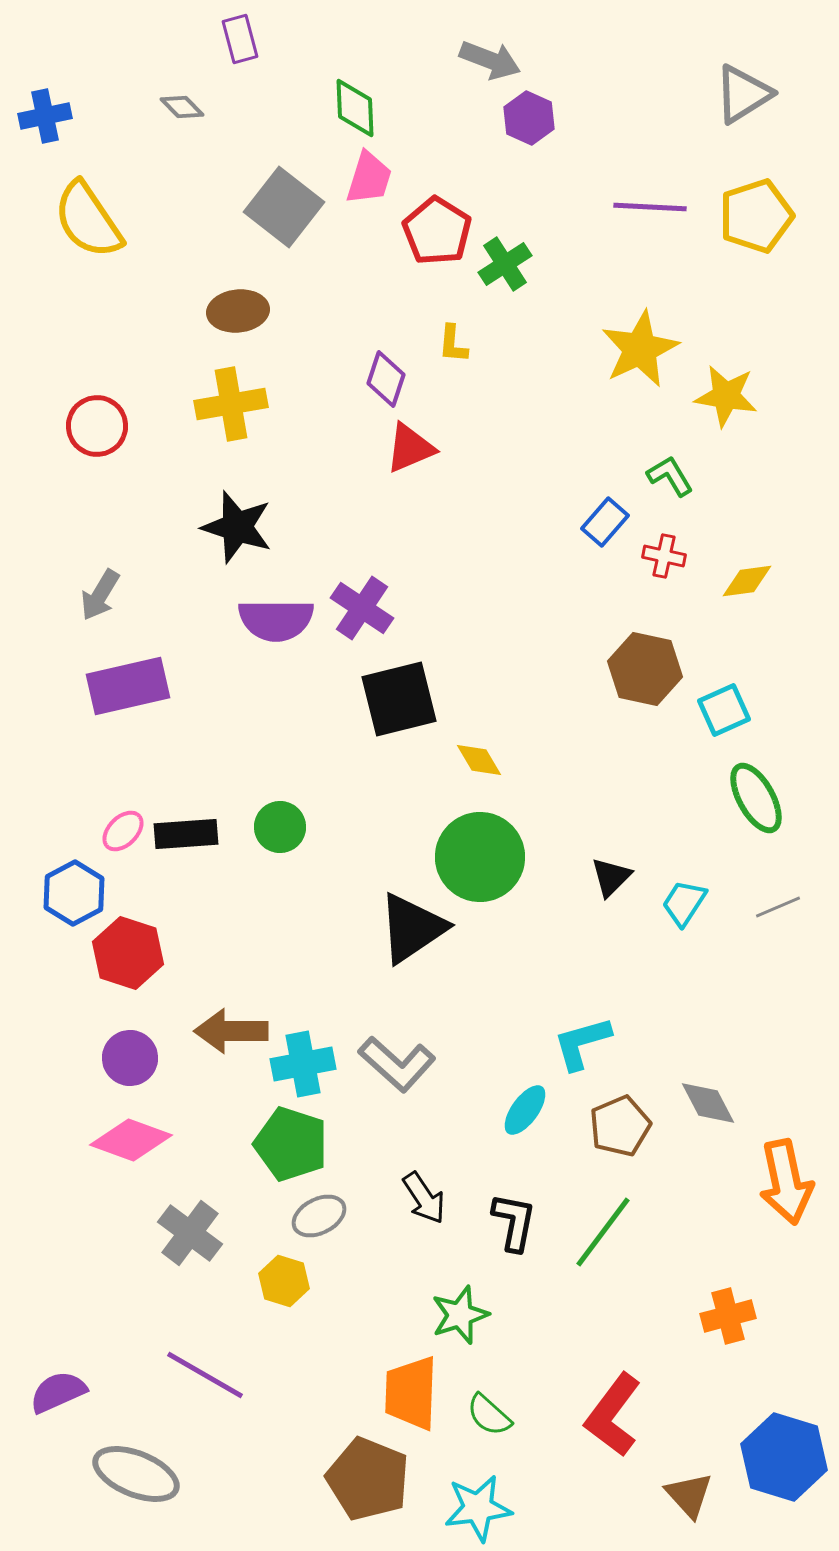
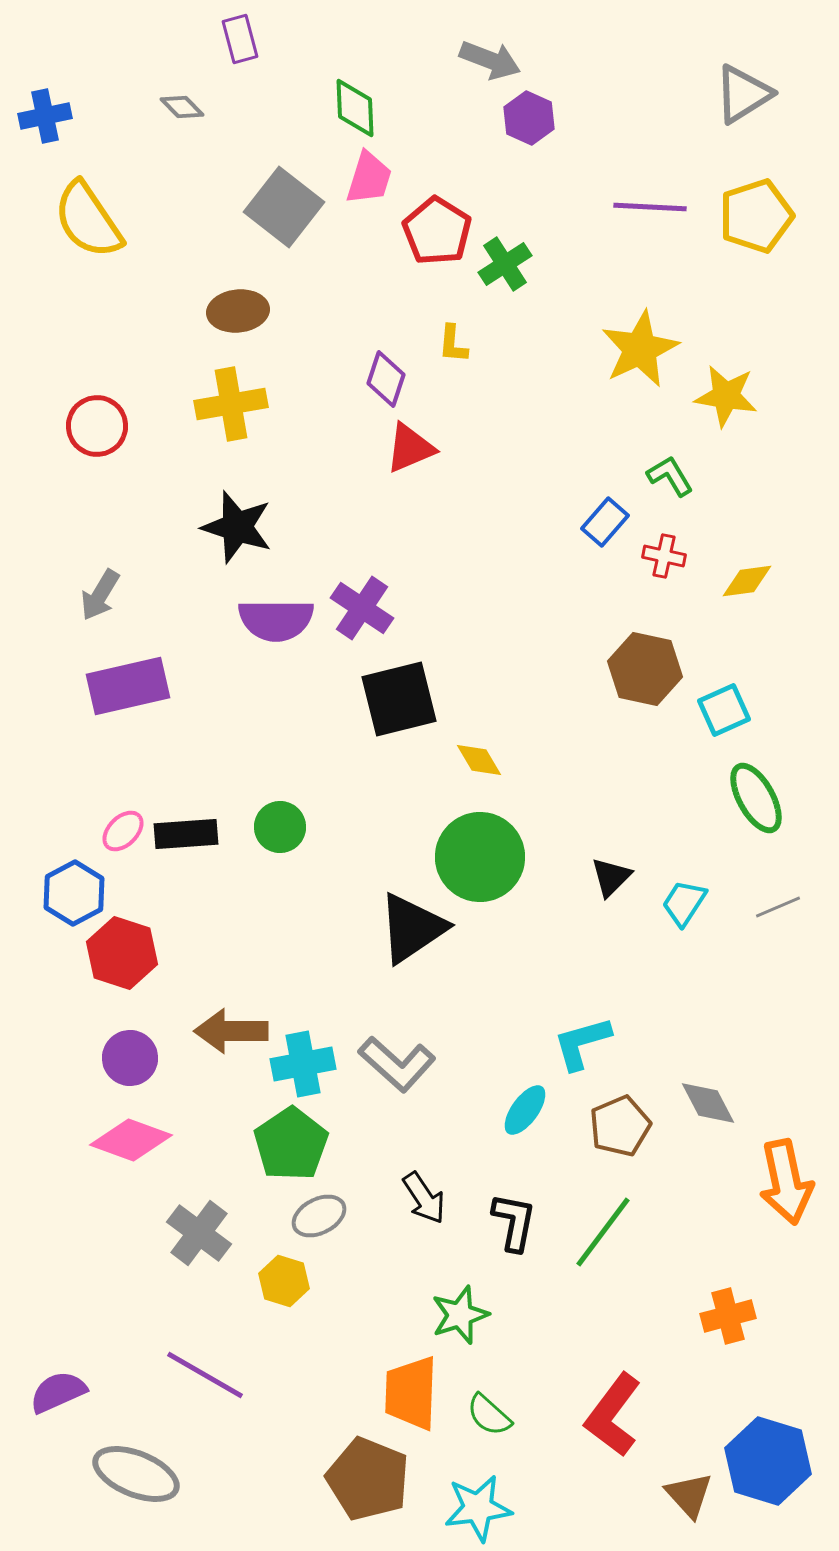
red hexagon at (128, 953): moved 6 px left
green pentagon at (291, 1144): rotated 20 degrees clockwise
gray cross at (190, 1233): moved 9 px right
blue hexagon at (784, 1457): moved 16 px left, 4 px down
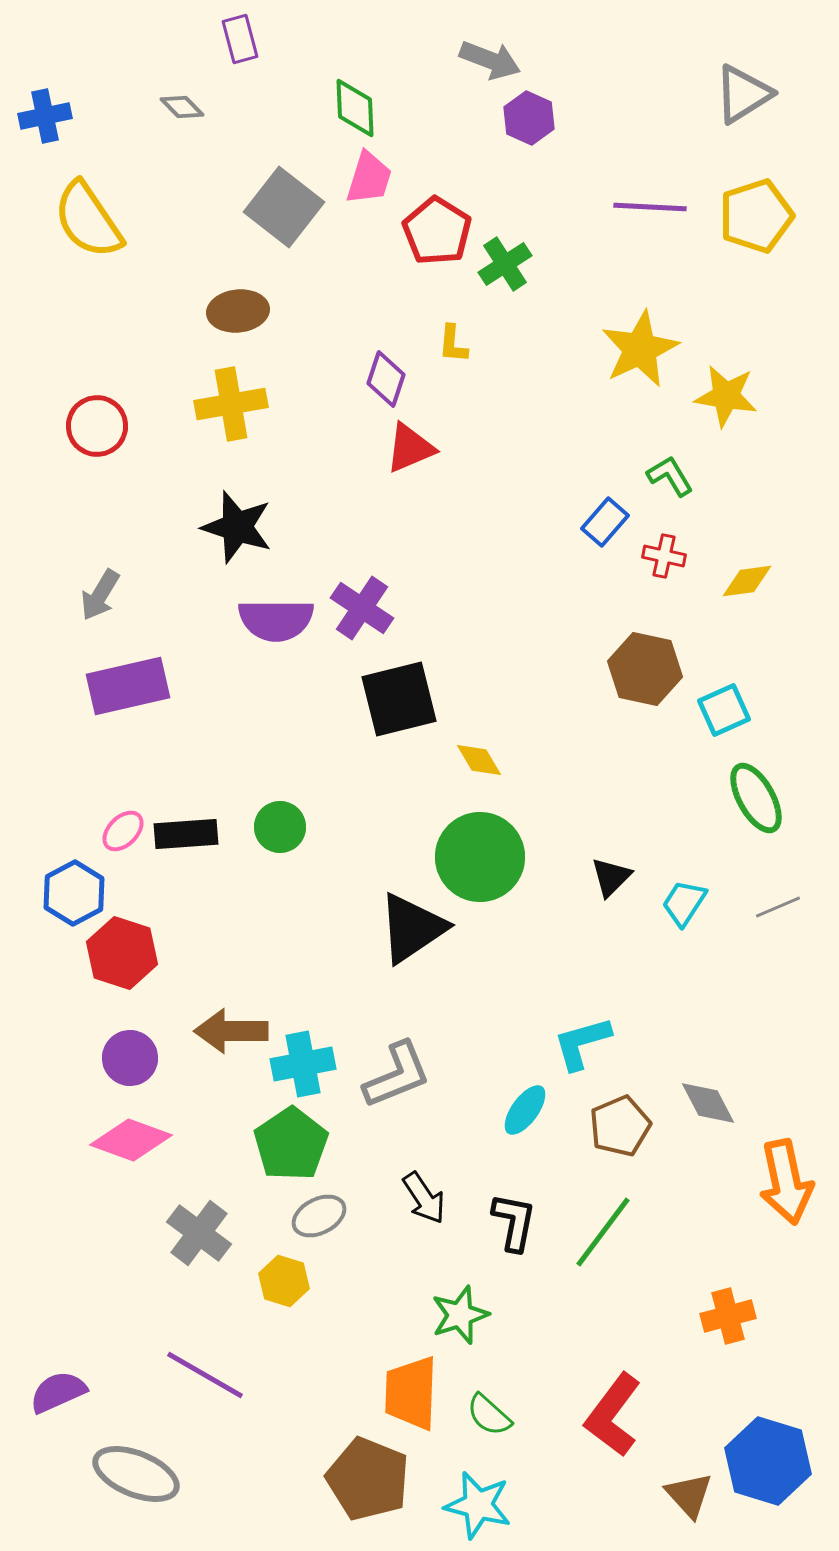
gray L-shape at (397, 1064): moved 11 px down; rotated 64 degrees counterclockwise
cyan star at (478, 1508): moved 3 px up; rotated 22 degrees clockwise
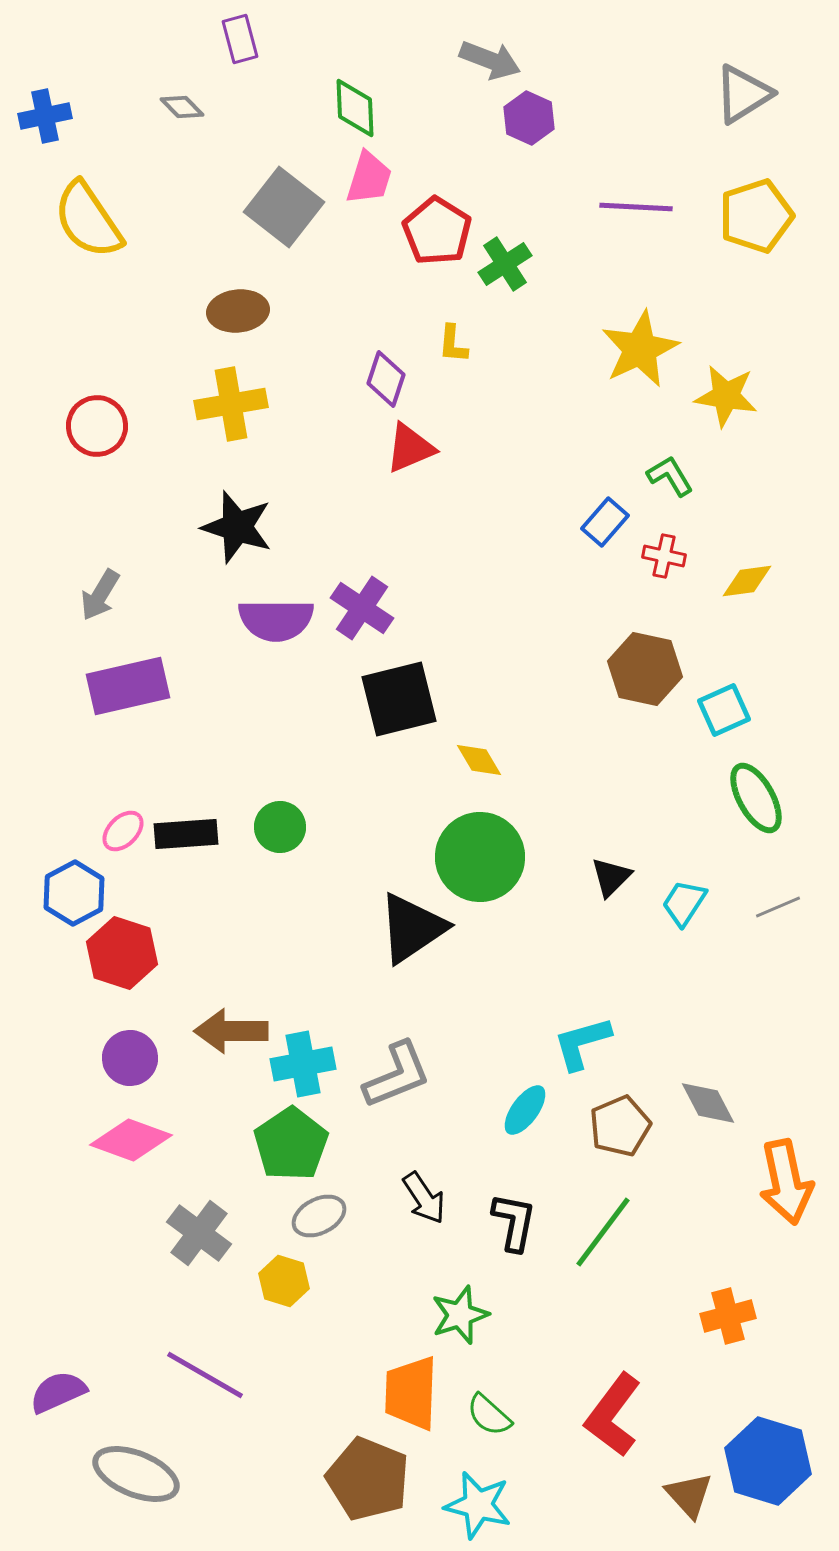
purple line at (650, 207): moved 14 px left
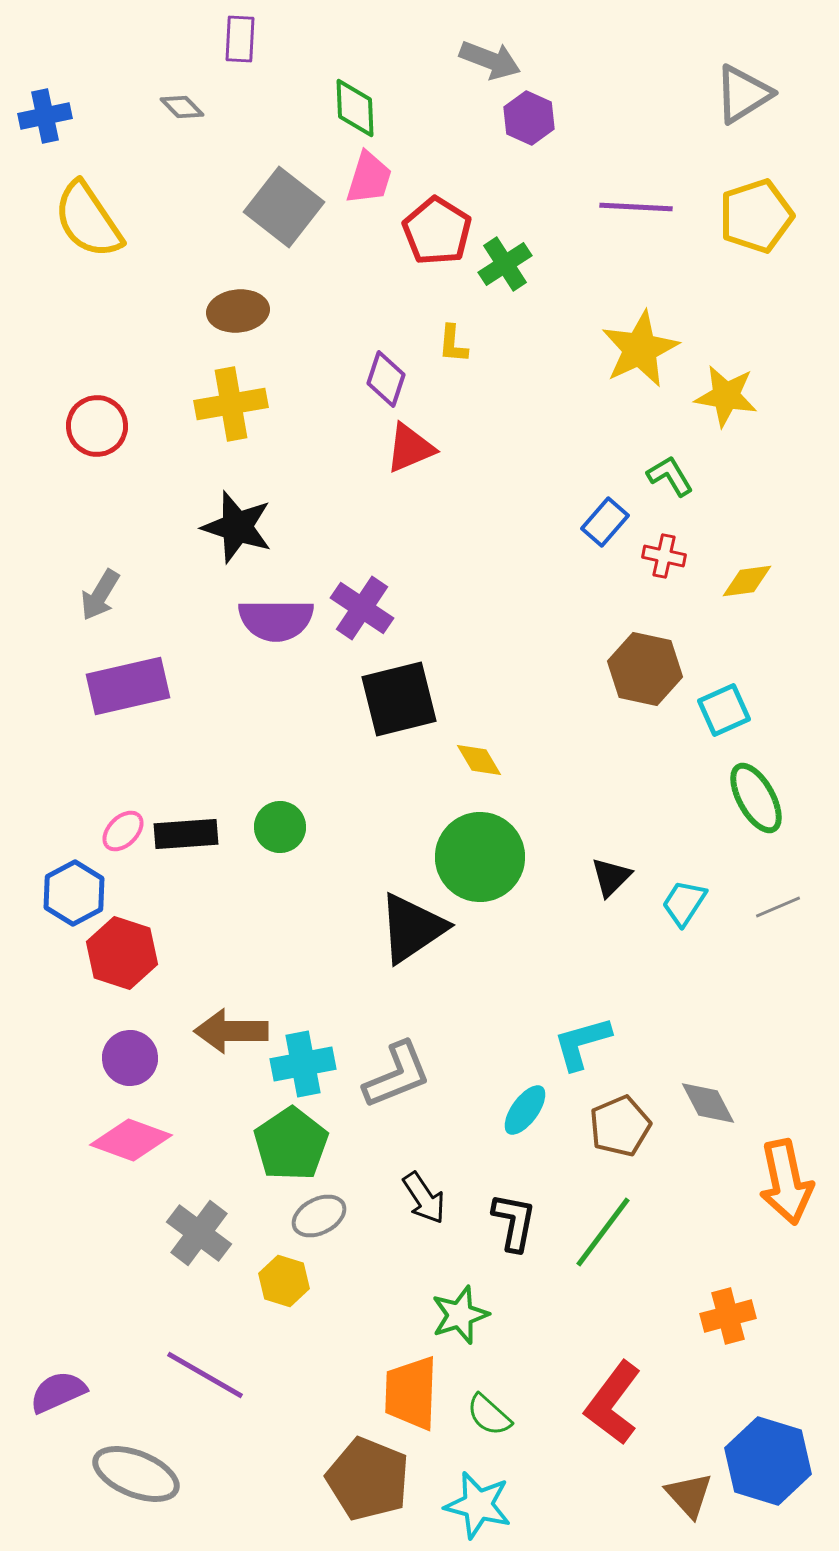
purple rectangle at (240, 39): rotated 18 degrees clockwise
red L-shape at (613, 1415): moved 12 px up
